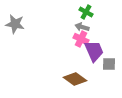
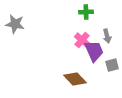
green cross: rotated 32 degrees counterclockwise
gray arrow: moved 25 px right, 9 px down; rotated 120 degrees counterclockwise
pink cross: moved 1 px right, 1 px down; rotated 14 degrees clockwise
gray square: moved 3 px right, 1 px down; rotated 16 degrees counterclockwise
brown diamond: rotated 10 degrees clockwise
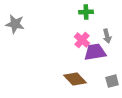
purple trapezoid: moved 1 px right, 1 px down; rotated 75 degrees counterclockwise
gray square: moved 16 px down
